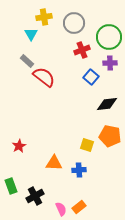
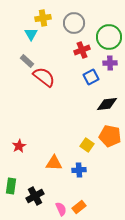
yellow cross: moved 1 px left, 1 px down
blue square: rotated 21 degrees clockwise
yellow square: rotated 16 degrees clockwise
green rectangle: rotated 28 degrees clockwise
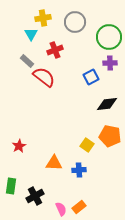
gray circle: moved 1 px right, 1 px up
red cross: moved 27 px left
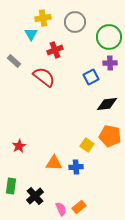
gray rectangle: moved 13 px left
blue cross: moved 3 px left, 3 px up
black cross: rotated 12 degrees counterclockwise
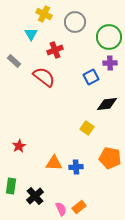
yellow cross: moved 1 px right, 4 px up; rotated 35 degrees clockwise
orange pentagon: moved 22 px down
yellow square: moved 17 px up
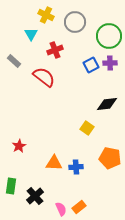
yellow cross: moved 2 px right, 1 px down
green circle: moved 1 px up
blue square: moved 12 px up
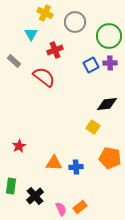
yellow cross: moved 1 px left, 2 px up
yellow square: moved 6 px right, 1 px up
orange rectangle: moved 1 px right
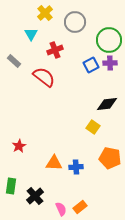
yellow cross: rotated 21 degrees clockwise
green circle: moved 4 px down
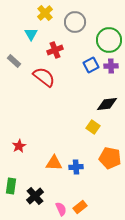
purple cross: moved 1 px right, 3 px down
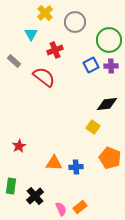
orange pentagon: rotated 10 degrees clockwise
